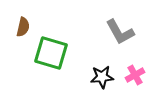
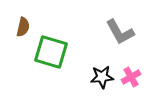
green square: moved 1 px up
pink cross: moved 4 px left, 2 px down
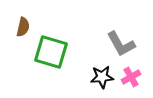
gray L-shape: moved 1 px right, 12 px down
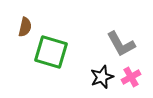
brown semicircle: moved 2 px right
black star: rotated 15 degrees counterclockwise
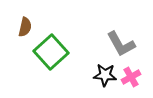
green square: rotated 32 degrees clockwise
black star: moved 3 px right, 2 px up; rotated 25 degrees clockwise
